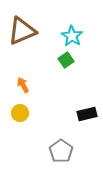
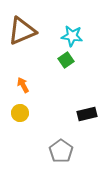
cyan star: rotated 25 degrees counterclockwise
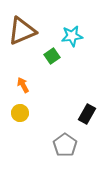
cyan star: rotated 15 degrees counterclockwise
green square: moved 14 px left, 4 px up
black rectangle: rotated 48 degrees counterclockwise
gray pentagon: moved 4 px right, 6 px up
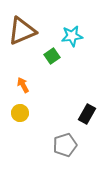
gray pentagon: rotated 20 degrees clockwise
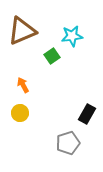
gray pentagon: moved 3 px right, 2 px up
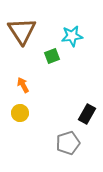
brown triangle: rotated 40 degrees counterclockwise
green square: rotated 14 degrees clockwise
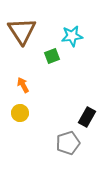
black rectangle: moved 3 px down
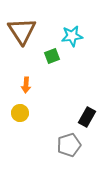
orange arrow: moved 3 px right; rotated 147 degrees counterclockwise
gray pentagon: moved 1 px right, 2 px down
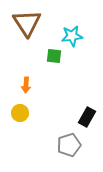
brown triangle: moved 5 px right, 8 px up
green square: moved 2 px right; rotated 28 degrees clockwise
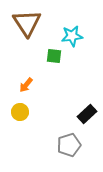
orange arrow: rotated 35 degrees clockwise
yellow circle: moved 1 px up
black rectangle: moved 3 px up; rotated 18 degrees clockwise
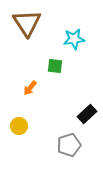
cyan star: moved 2 px right, 3 px down
green square: moved 1 px right, 10 px down
orange arrow: moved 4 px right, 3 px down
yellow circle: moved 1 px left, 14 px down
